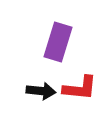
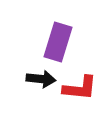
black arrow: moved 12 px up
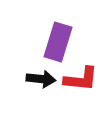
red L-shape: moved 1 px right, 9 px up
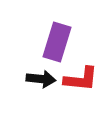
purple rectangle: moved 1 px left
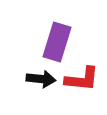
red L-shape: moved 1 px right
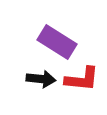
purple rectangle: rotated 75 degrees counterclockwise
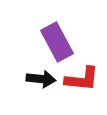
purple rectangle: rotated 30 degrees clockwise
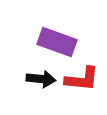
purple rectangle: rotated 42 degrees counterclockwise
